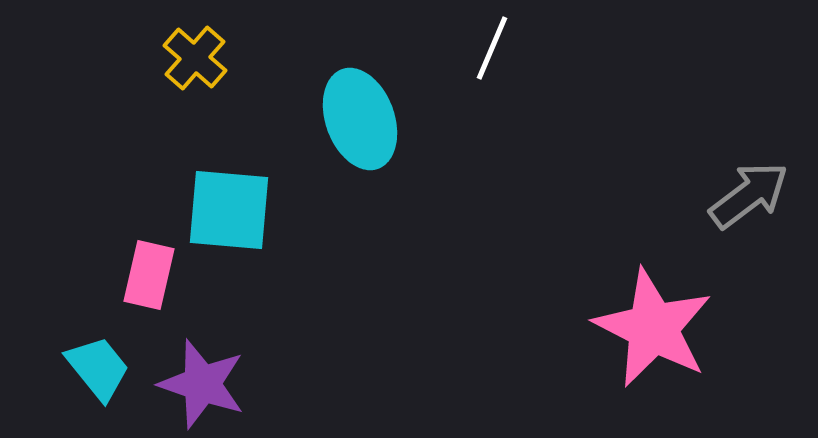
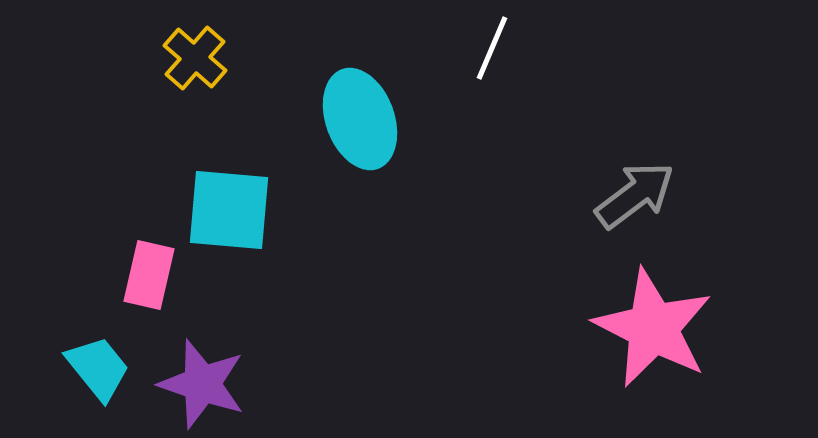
gray arrow: moved 114 px left
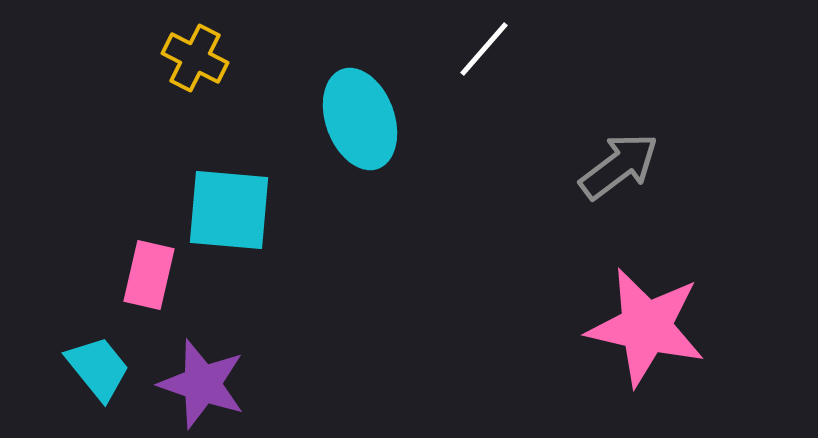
white line: moved 8 px left, 1 px down; rotated 18 degrees clockwise
yellow cross: rotated 14 degrees counterclockwise
gray arrow: moved 16 px left, 29 px up
pink star: moved 7 px left, 1 px up; rotated 14 degrees counterclockwise
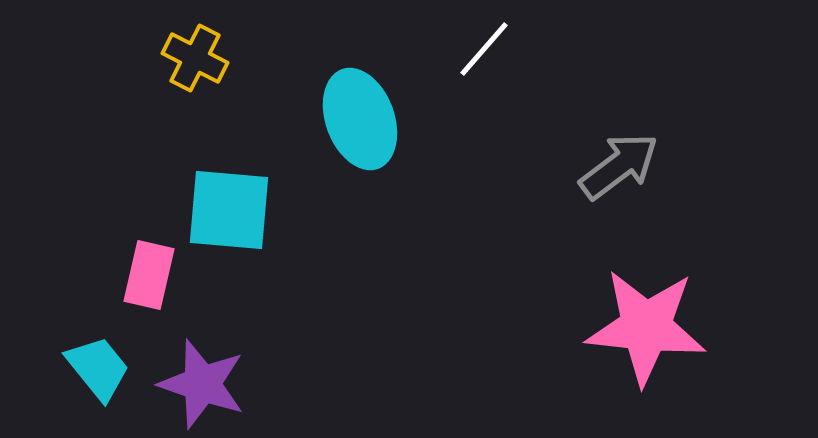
pink star: rotated 7 degrees counterclockwise
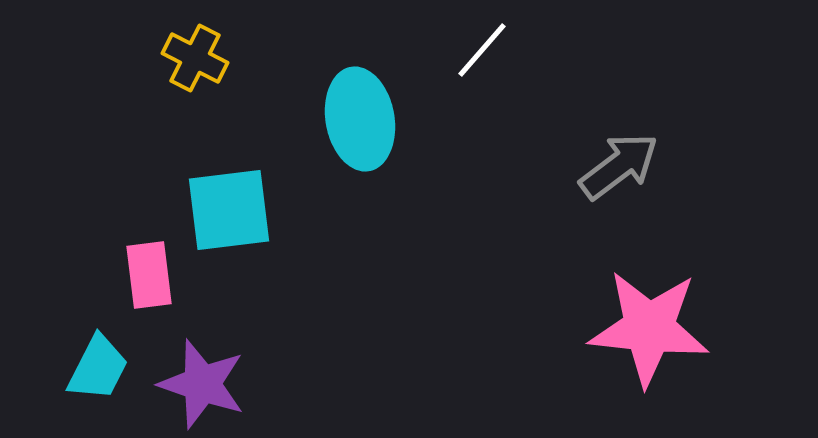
white line: moved 2 px left, 1 px down
cyan ellipse: rotated 10 degrees clockwise
cyan square: rotated 12 degrees counterclockwise
pink rectangle: rotated 20 degrees counterclockwise
pink star: moved 3 px right, 1 px down
cyan trapezoid: rotated 66 degrees clockwise
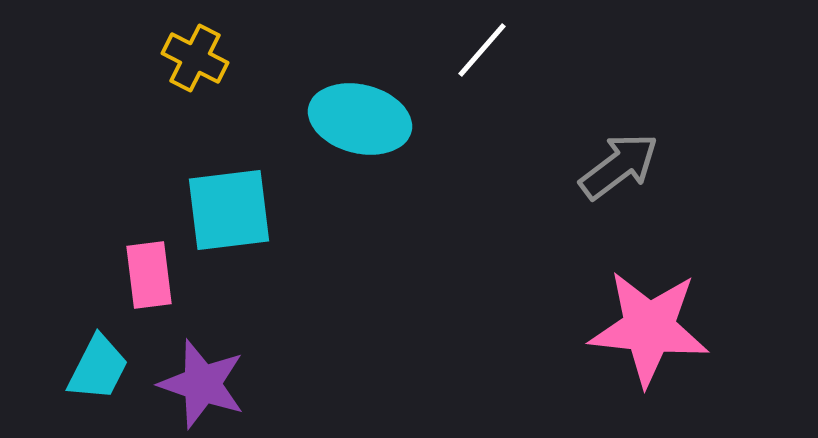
cyan ellipse: rotated 66 degrees counterclockwise
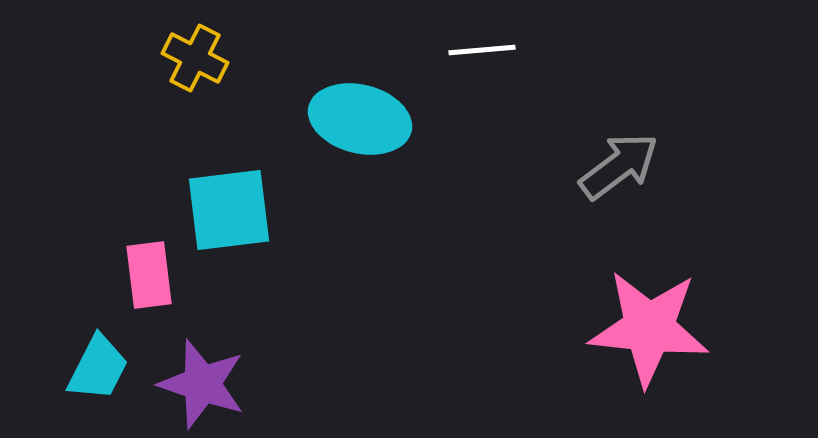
white line: rotated 44 degrees clockwise
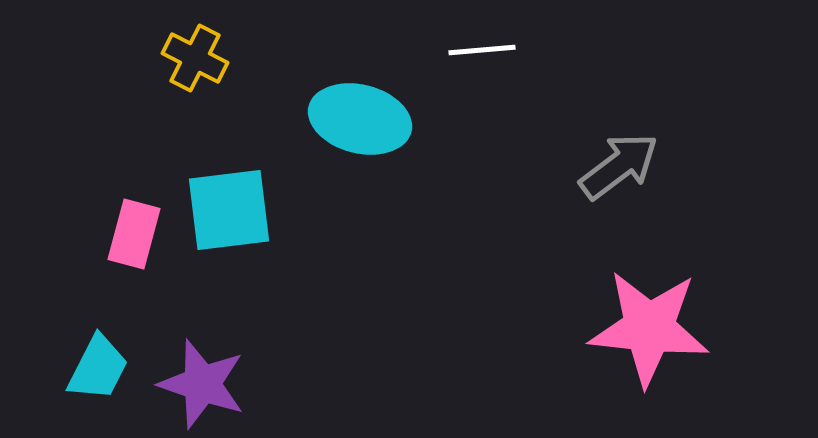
pink rectangle: moved 15 px left, 41 px up; rotated 22 degrees clockwise
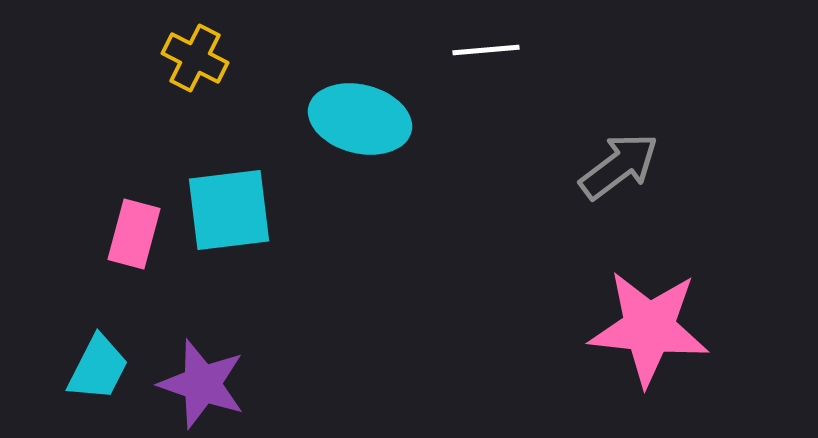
white line: moved 4 px right
